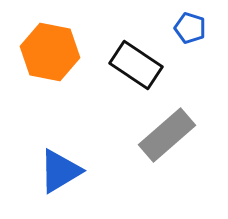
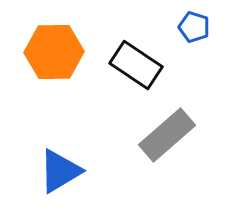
blue pentagon: moved 4 px right, 1 px up
orange hexagon: moved 4 px right; rotated 12 degrees counterclockwise
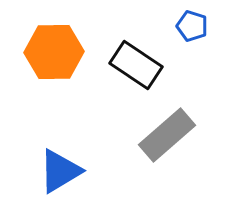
blue pentagon: moved 2 px left, 1 px up
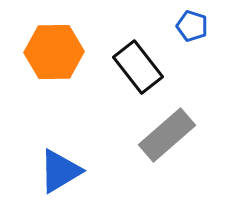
black rectangle: moved 2 px right, 2 px down; rotated 18 degrees clockwise
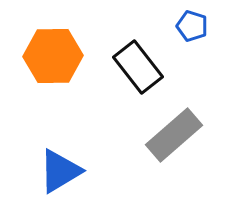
orange hexagon: moved 1 px left, 4 px down
gray rectangle: moved 7 px right
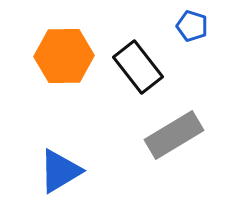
orange hexagon: moved 11 px right
gray rectangle: rotated 10 degrees clockwise
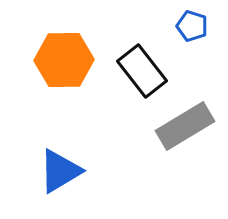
orange hexagon: moved 4 px down
black rectangle: moved 4 px right, 4 px down
gray rectangle: moved 11 px right, 9 px up
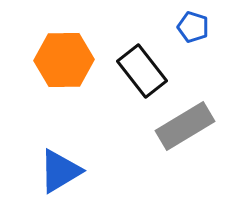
blue pentagon: moved 1 px right, 1 px down
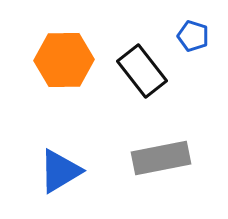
blue pentagon: moved 9 px down
gray rectangle: moved 24 px left, 32 px down; rotated 20 degrees clockwise
